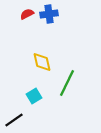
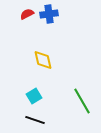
yellow diamond: moved 1 px right, 2 px up
green line: moved 15 px right, 18 px down; rotated 56 degrees counterclockwise
black line: moved 21 px right; rotated 54 degrees clockwise
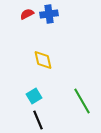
black line: moved 3 px right; rotated 48 degrees clockwise
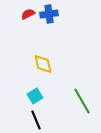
red semicircle: moved 1 px right
yellow diamond: moved 4 px down
cyan square: moved 1 px right
black line: moved 2 px left
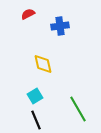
blue cross: moved 11 px right, 12 px down
green line: moved 4 px left, 8 px down
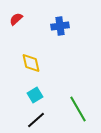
red semicircle: moved 12 px left, 5 px down; rotated 16 degrees counterclockwise
yellow diamond: moved 12 px left, 1 px up
cyan square: moved 1 px up
black line: rotated 72 degrees clockwise
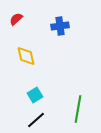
yellow diamond: moved 5 px left, 7 px up
green line: rotated 40 degrees clockwise
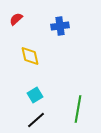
yellow diamond: moved 4 px right
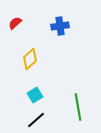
red semicircle: moved 1 px left, 4 px down
yellow diamond: moved 3 px down; rotated 60 degrees clockwise
green line: moved 2 px up; rotated 20 degrees counterclockwise
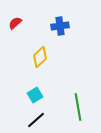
yellow diamond: moved 10 px right, 2 px up
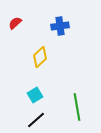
green line: moved 1 px left
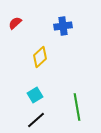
blue cross: moved 3 px right
